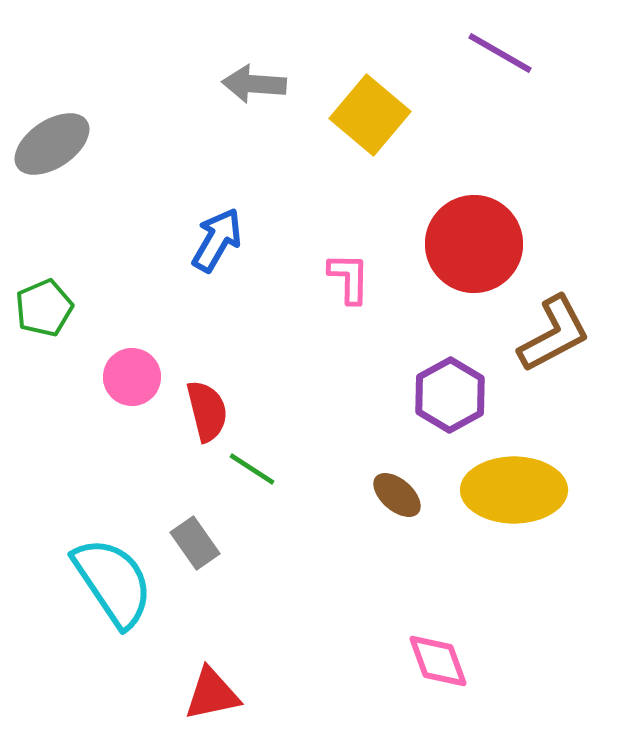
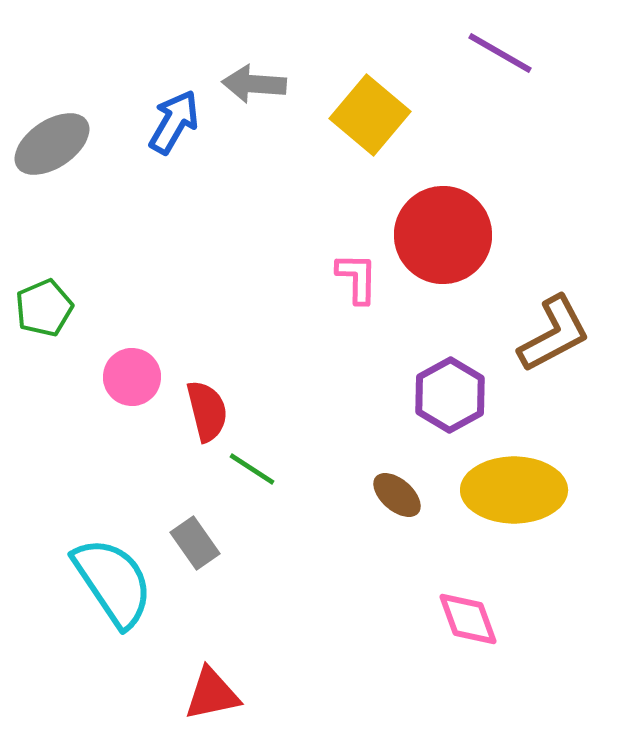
blue arrow: moved 43 px left, 118 px up
red circle: moved 31 px left, 9 px up
pink L-shape: moved 8 px right
pink diamond: moved 30 px right, 42 px up
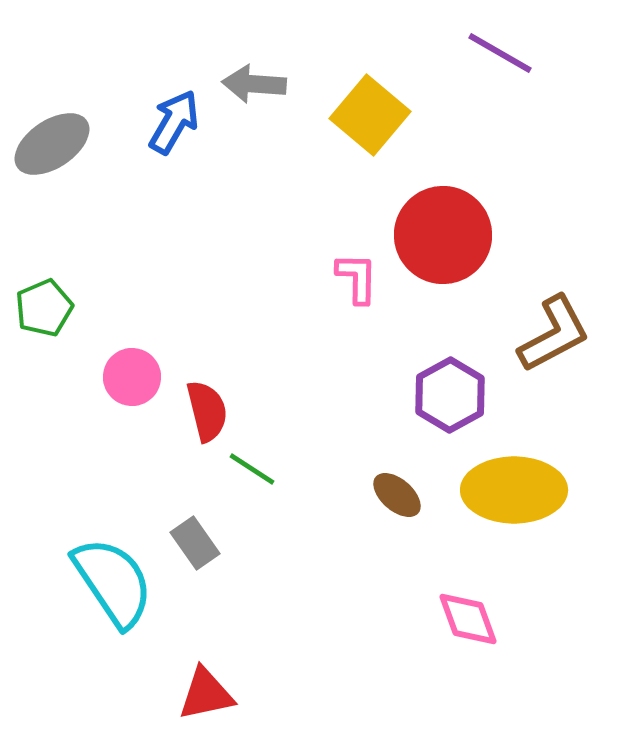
red triangle: moved 6 px left
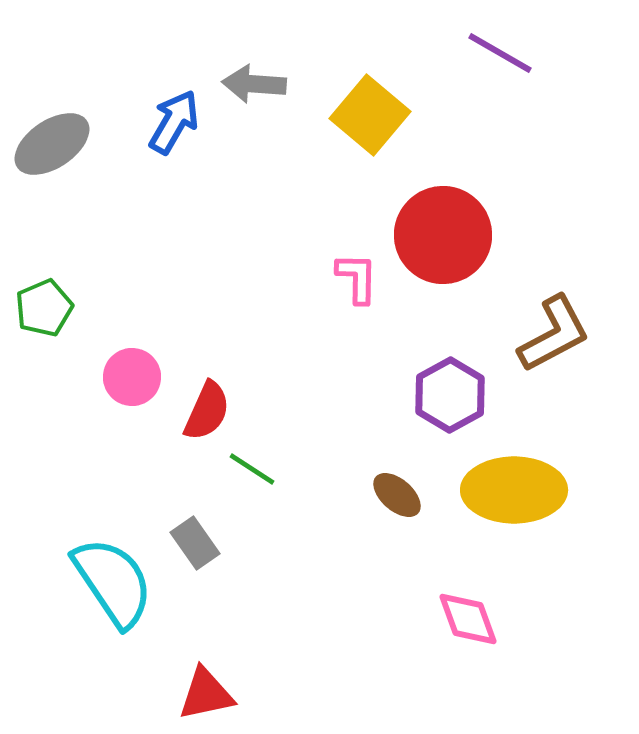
red semicircle: rotated 38 degrees clockwise
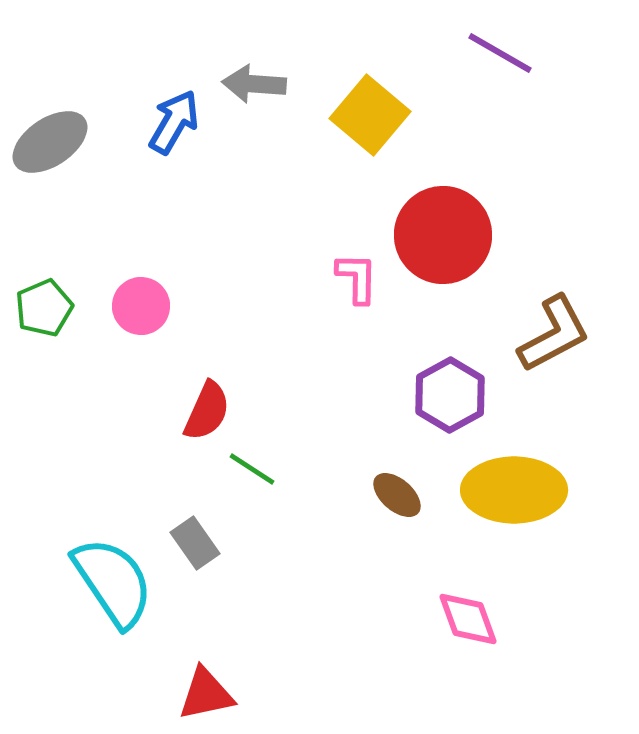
gray ellipse: moved 2 px left, 2 px up
pink circle: moved 9 px right, 71 px up
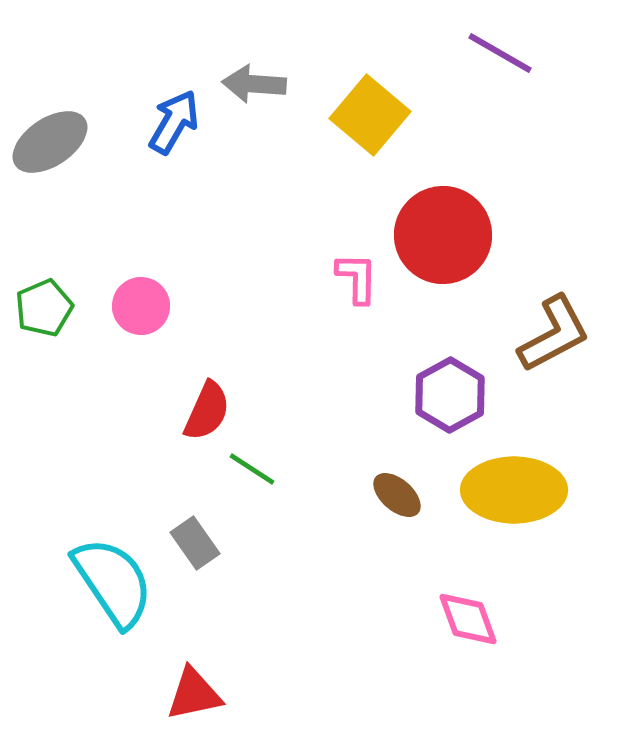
red triangle: moved 12 px left
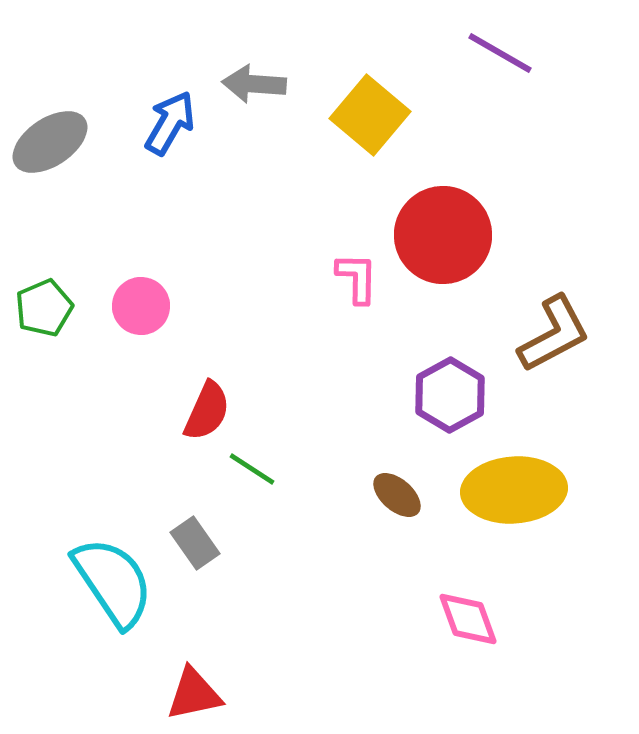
blue arrow: moved 4 px left, 1 px down
yellow ellipse: rotated 4 degrees counterclockwise
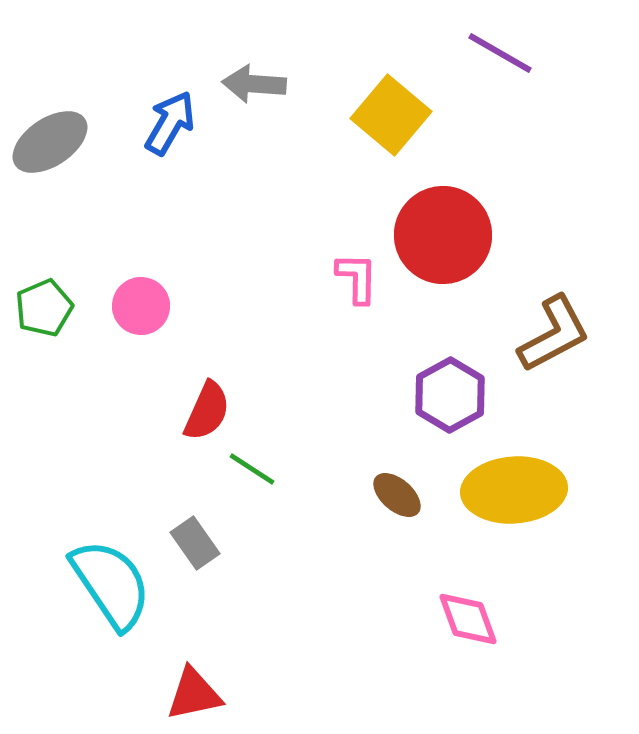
yellow square: moved 21 px right
cyan semicircle: moved 2 px left, 2 px down
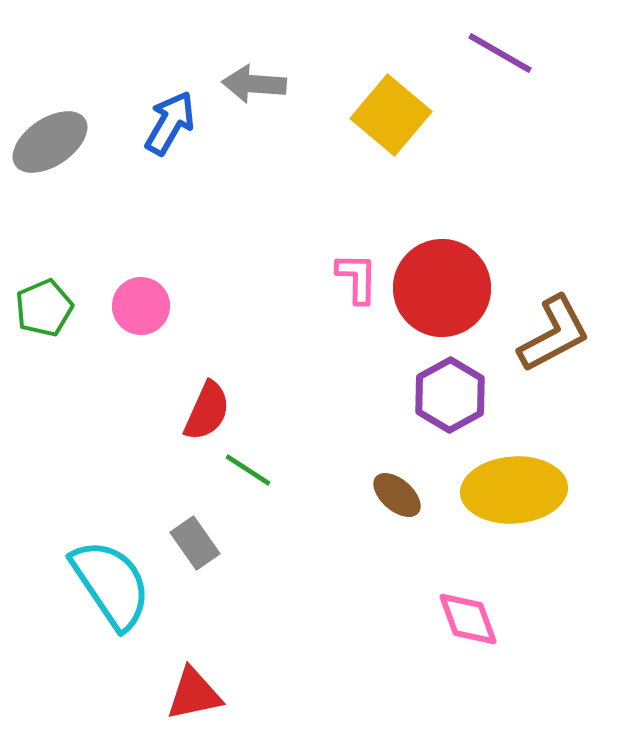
red circle: moved 1 px left, 53 px down
green line: moved 4 px left, 1 px down
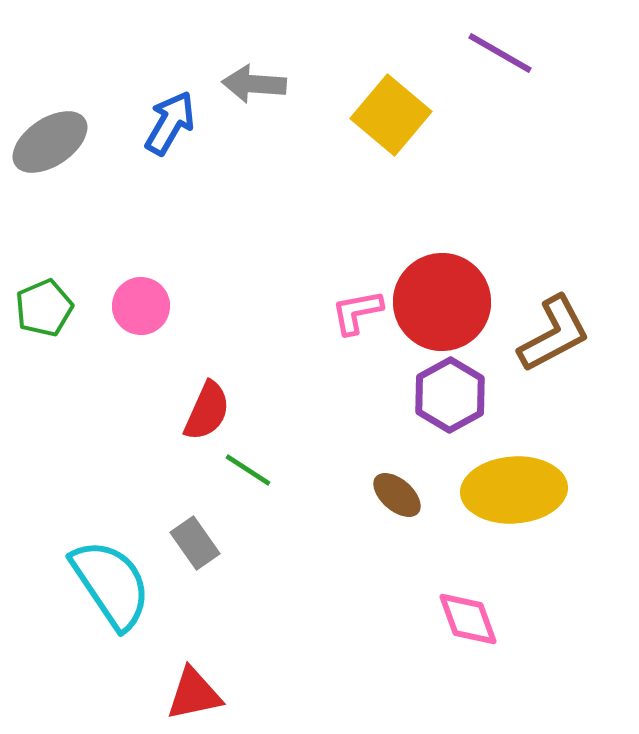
pink L-shape: moved 34 px down; rotated 102 degrees counterclockwise
red circle: moved 14 px down
